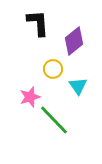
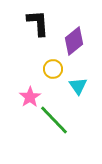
pink star: rotated 15 degrees counterclockwise
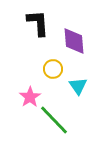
purple diamond: rotated 56 degrees counterclockwise
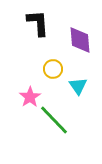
purple diamond: moved 6 px right, 1 px up
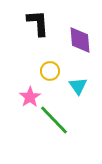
yellow circle: moved 3 px left, 2 px down
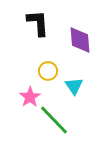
yellow circle: moved 2 px left
cyan triangle: moved 4 px left
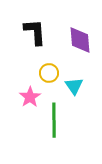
black L-shape: moved 3 px left, 9 px down
yellow circle: moved 1 px right, 2 px down
green line: rotated 44 degrees clockwise
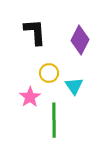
purple diamond: rotated 32 degrees clockwise
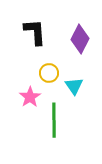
purple diamond: moved 1 px up
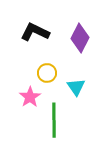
black L-shape: rotated 60 degrees counterclockwise
purple diamond: moved 1 px up
yellow circle: moved 2 px left
cyan triangle: moved 2 px right, 1 px down
